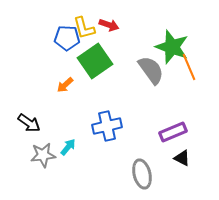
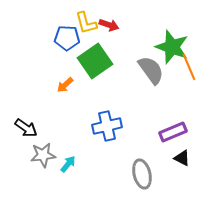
yellow L-shape: moved 2 px right, 5 px up
black arrow: moved 3 px left, 5 px down
cyan arrow: moved 17 px down
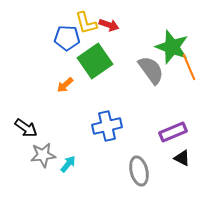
gray ellipse: moved 3 px left, 3 px up
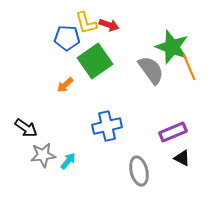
cyan arrow: moved 3 px up
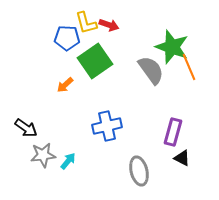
purple rectangle: rotated 52 degrees counterclockwise
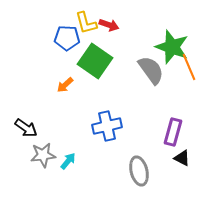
green square: rotated 20 degrees counterclockwise
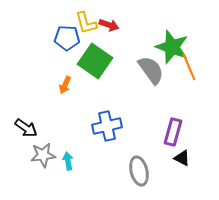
orange arrow: rotated 24 degrees counterclockwise
cyan arrow: rotated 48 degrees counterclockwise
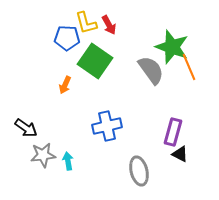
red arrow: rotated 42 degrees clockwise
black triangle: moved 2 px left, 4 px up
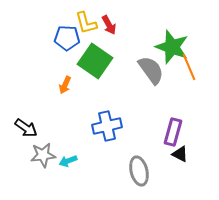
cyan arrow: rotated 102 degrees counterclockwise
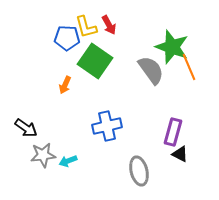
yellow L-shape: moved 4 px down
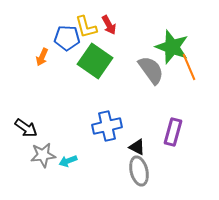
orange arrow: moved 23 px left, 28 px up
black triangle: moved 43 px left, 7 px up
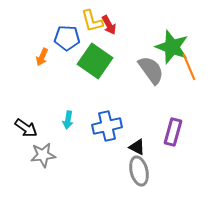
yellow L-shape: moved 6 px right, 6 px up
cyan arrow: moved 41 px up; rotated 60 degrees counterclockwise
